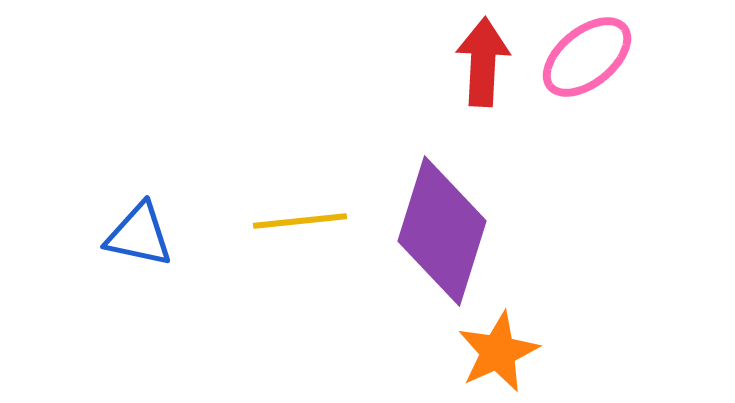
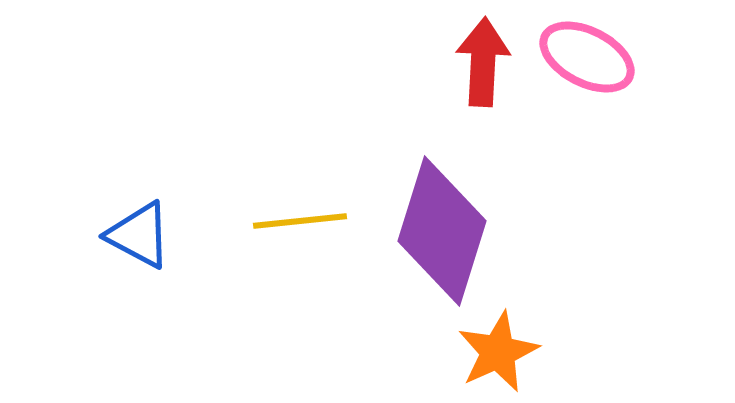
pink ellipse: rotated 66 degrees clockwise
blue triangle: rotated 16 degrees clockwise
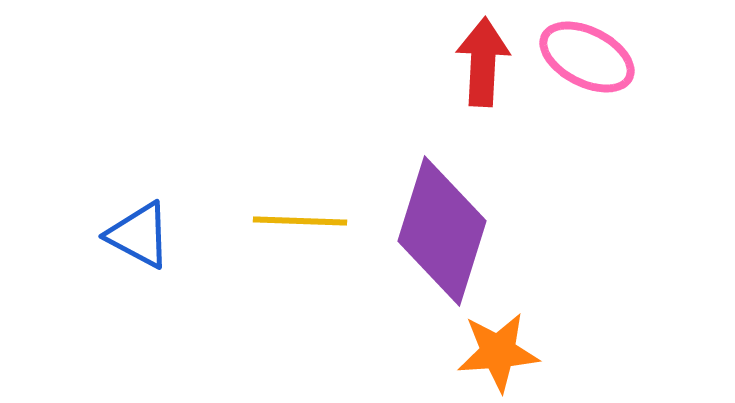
yellow line: rotated 8 degrees clockwise
orange star: rotated 20 degrees clockwise
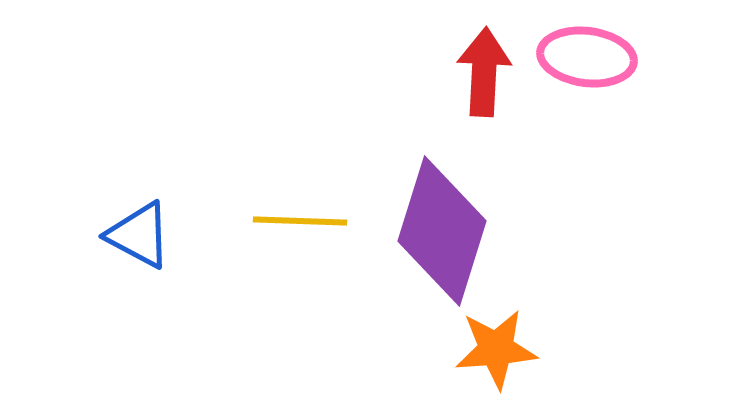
pink ellipse: rotated 20 degrees counterclockwise
red arrow: moved 1 px right, 10 px down
orange star: moved 2 px left, 3 px up
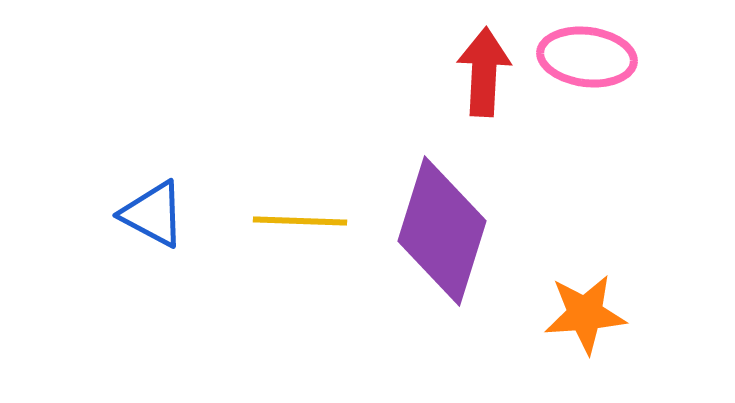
blue triangle: moved 14 px right, 21 px up
orange star: moved 89 px right, 35 px up
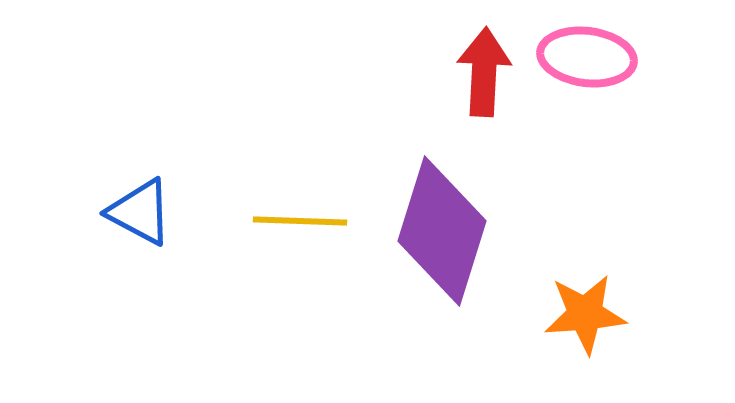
blue triangle: moved 13 px left, 2 px up
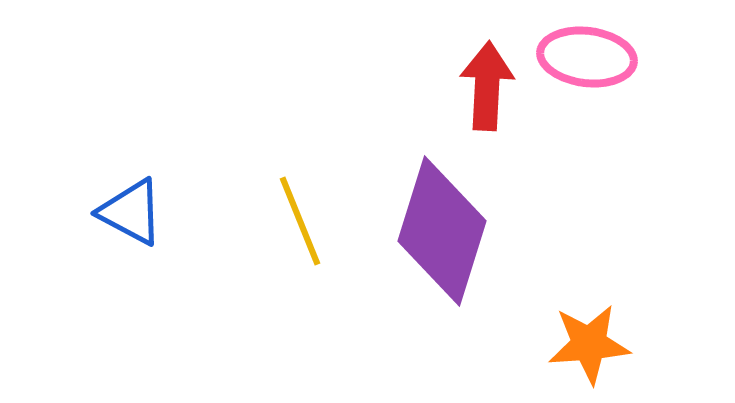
red arrow: moved 3 px right, 14 px down
blue triangle: moved 9 px left
yellow line: rotated 66 degrees clockwise
orange star: moved 4 px right, 30 px down
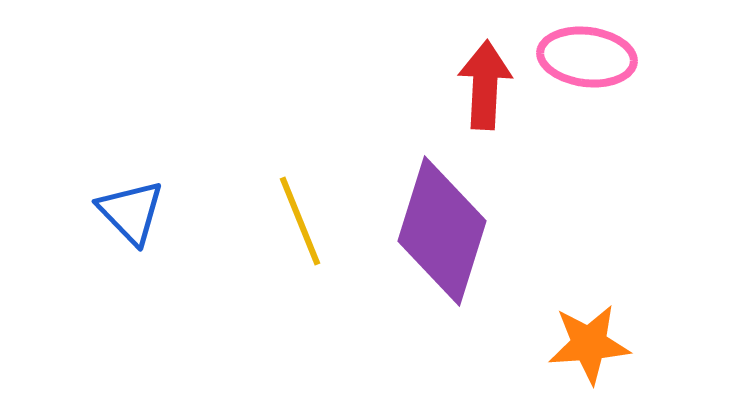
red arrow: moved 2 px left, 1 px up
blue triangle: rotated 18 degrees clockwise
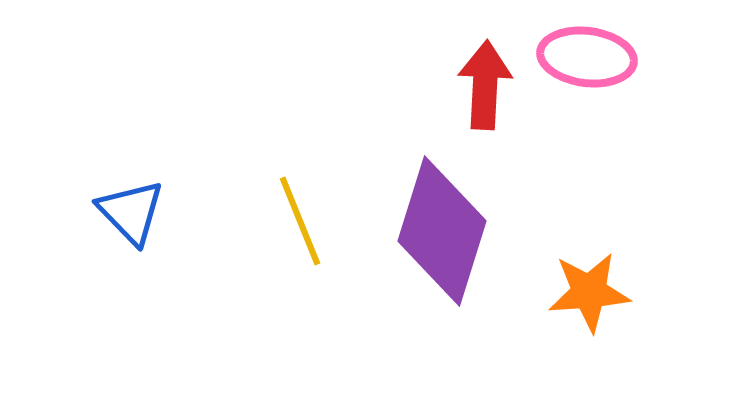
orange star: moved 52 px up
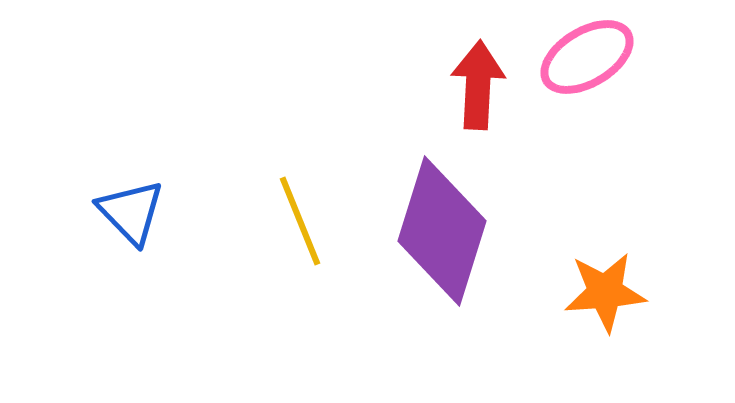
pink ellipse: rotated 38 degrees counterclockwise
red arrow: moved 7 px left
orange star: moved 16 px right
